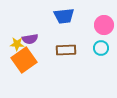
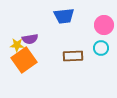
yellow star: moved 1 px down
brown rectangle: moved 7 px right, 6 px down
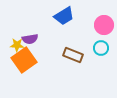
blue trapezoid: rotated 25 degrees counterclockwise
brown rectangle: moved 1 px up; rotated 24 degrees clockwise
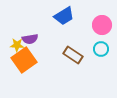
pink circle: moved 2 px left
cyan circle: moved 1 px down
brown rectangle: rotated 12 degrees clockwise
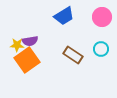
pink circle: moved 8 px up
purple semicircle: moved 2 px down
orange square: moved 3 px right
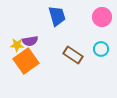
blue trapezoid: moved 7 px left; rotated 75 degrees counterclockwise
orange square: moved 1 px left, 1 px down
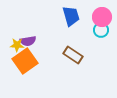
blue trapezoid: moved 14 px right
purple semicircle: moved 2 px left
cyan circle: moved 19 px up
orange square: moved 1 px left
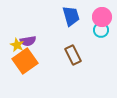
yellow star: rotated 24 degrees clockwise
brown rectangle: rotated 30 degrees clockwise
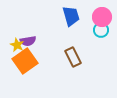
brown rectangle: moved 2 px down
